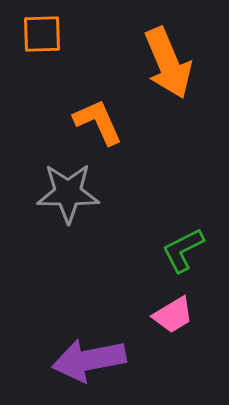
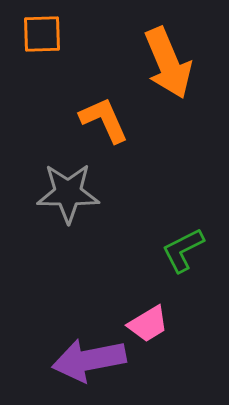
orange L-shape: moved 6 px right, 2 px up
pink trapezoid: moved 25 px left, 9 px down
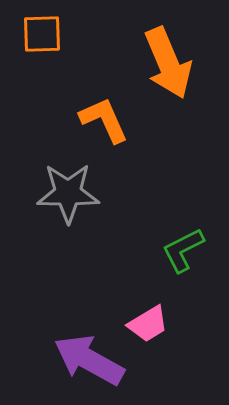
purple arrow: rotated 40 degrees clockwise
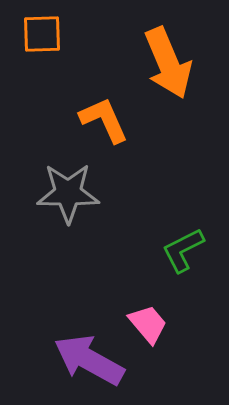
pink trapezoid: rotated 99 degrees counterclockwise
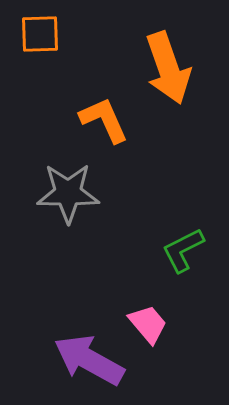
orange square: moved 2 px left
orange arrow: moved 5 px down; rotated 4 degrees clockwise
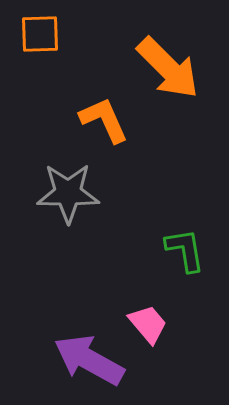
orange arrow: rotated 26 degrees counterclockwise
green L-shape: moved 2 px right; rotated 108 degrees clockwise
